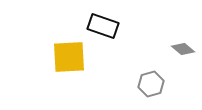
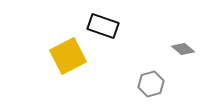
yellow square: moved 1 px left, 1 px up; rotated 24 degrees counterclockwise
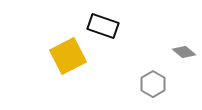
gray diamond: moved 1 px right, 3 px down
gray hexagon: moved 2 px right; rotated 15 degrees counterclockwise
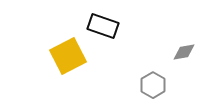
gray diamond: rotated 50 degrees counterclockwise
gray hexagon: moved 1 px down
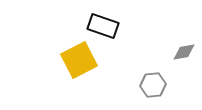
yellow square: moved 11 px right, 4 px down
gray hexagon: rotated 25 degrees clockwise
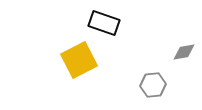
black rectangle: moved 1 px right, 3 px up
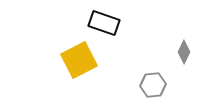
gray diamond: rotated 55 degrees counterclockwise
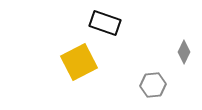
black rectangle: moved 1 px right
yellow square: moved 2 px down
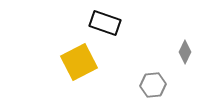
gray diamond: moved 1 px right
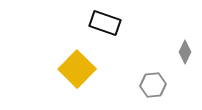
yellow square: moved 2 px left, 7 px down; rotated 18 degrees counterclockwise
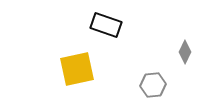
black rectangle: moved 1 px right, 2 px down
yellow square: rotated 33 degrees clockwise
